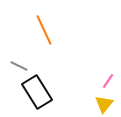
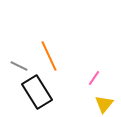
orange line: moved 5 px right, 26 px down
pink line: moved 14 px left, 3 px up
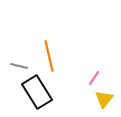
orange line: rotated 12 degrees clockwise
gray line: rotated 12 degrees counterclockwise
yellow triangle: moved 5 px up
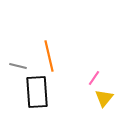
gray line: moved 1 px left
black rectangle: rotated 28 degrees clockwise
yellow triangle: moved 1 px up
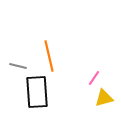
yellow triangle: rotated 36 degrees clockwise
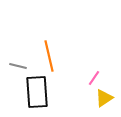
yellow triangle: rotated 18 degrees counterclockwise
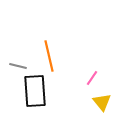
pink line: moved 2 px left
black rectangle: moved 2 px left, 1 px up
yellow triangle: moved 2 px left, 4 px down; rotated 36 degrees counterclockwise
